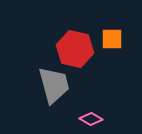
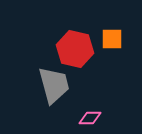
pink diamond: moved 1 px left, 1 px up; rotated 30 degrees counterclockwise
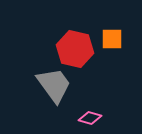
gray trapezoid: rotated 21 degrees counterclockwise
pink diamond: rotated 15 degrees clockwise
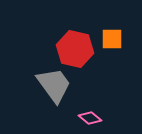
pink diamond: rotated 25 degrees clockwise
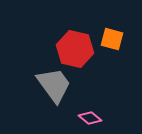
orange square: rotated 15 degrees clockwise
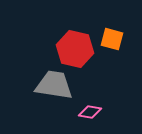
gray trapezoid: rotated 45 degrees counterclockwise
pink diamond: moved 6 px up; rotated 30 degrees counterclockwise
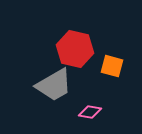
orange square: moved 27 px down
gray trapezoid: rotated 141 degrees clockwise
